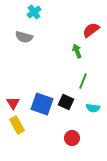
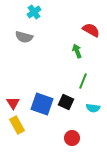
red semicircle: rotated 66 degrees clockwise
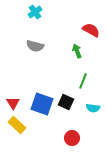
cyan cross: moved 1 px right
gray semicircle: moved 11 px right, 9 px down
yellow rectangle: rotated 18 degrees counterclockwise
